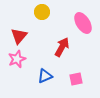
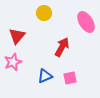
yellow circle: moved 2 px right, 1 px down
pink ellipse: moved 3 px right, 1 px up
red triangle: moved 2 px left
pink star: moved 4 px left, 3 px down
pink square: moved 6 px left, 1 px up
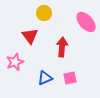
pink ellipse: rotated 10 degrees counterclockwise
red triangle: moved 13 px right; rotated 18 degrees counterclockwise
red arrow: rotated 24 degrees counterclockwise
pink star: moved 2 px right
blue triangle: moved 2 px down
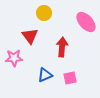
pink star: moved 1 px left, 4 px up; rotated 18 degrees clockwise
blue triangle: moved 3 px up
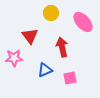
yellow circle: moved 7 px right
pink ellipse: moved 3 px left
red arrow: rotated 18 degrees counterclockwise
blue triangle: moved 5 px up
